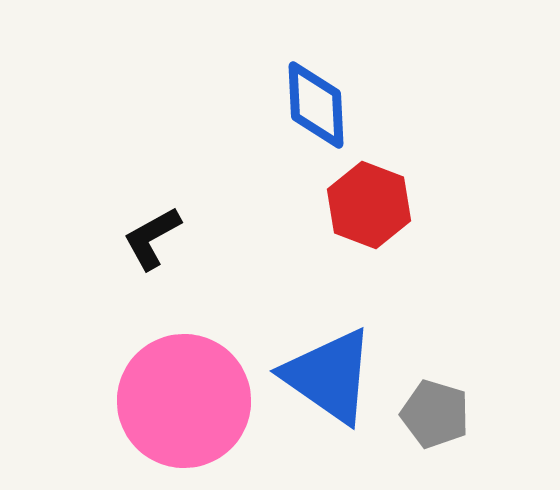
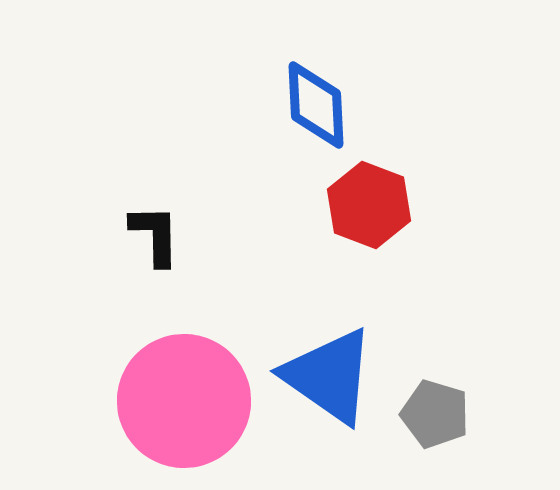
black L-shape: moved 3 px right, 3 px up; rotated 118 degrees clockwise
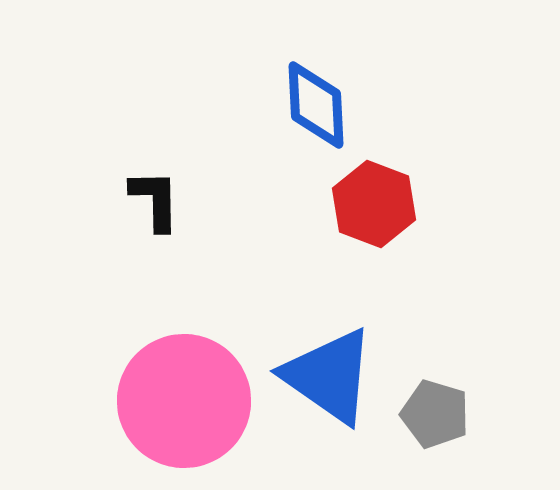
red hexagon: moved 5 px right, 1 px up
black L-shape: moved 35 px up
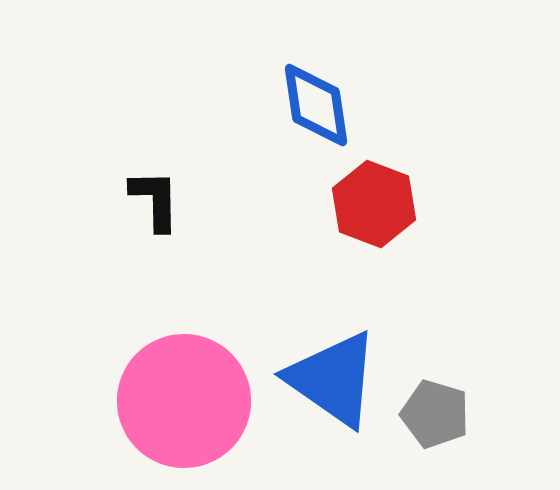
blue diamond: rotated 6 degrees counterclockwise
blue triangle: moved 4 px right, 3 px down
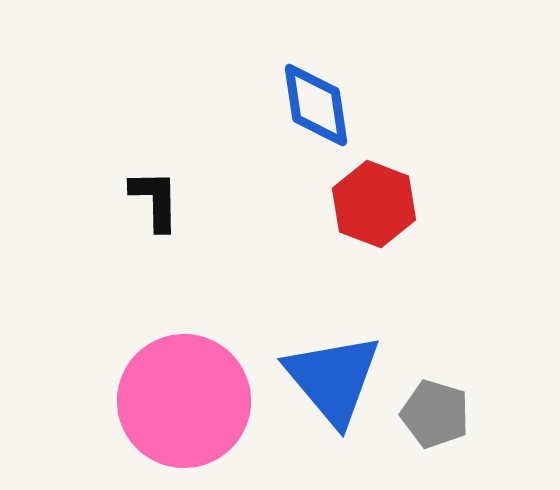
blue triangle: rotated 15 degrees clockwise
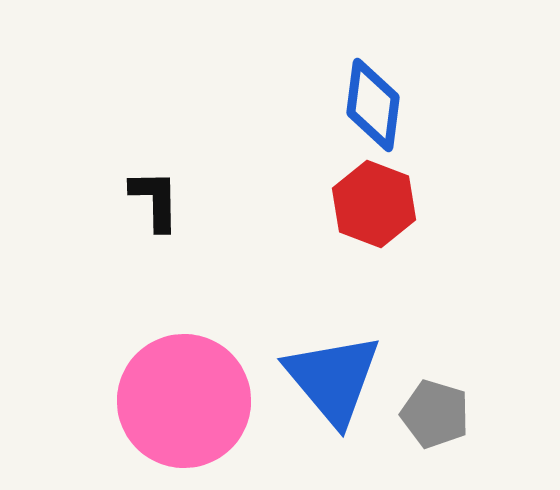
blue diamond: moved 57 px right; rotated 16 degrees clockwise
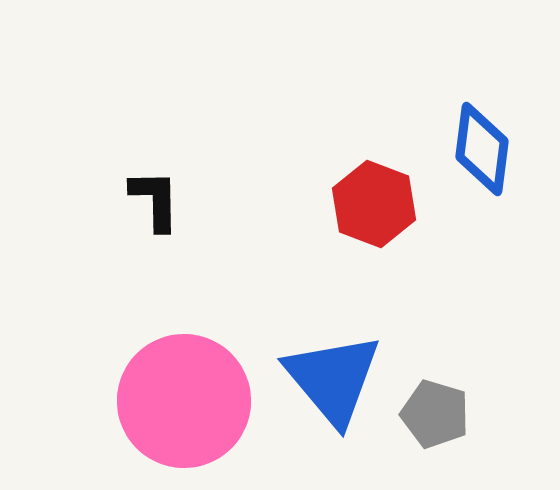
blue diamond: moved 109 px right, 44 px down
